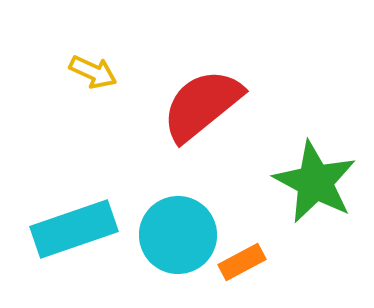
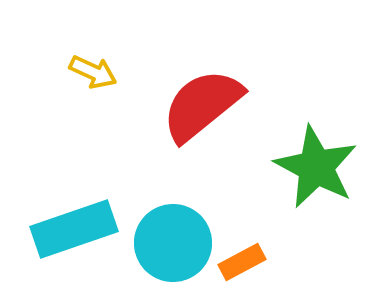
green star: moved 1 px right, 15 px up
cyan circle: moved 5 px left, 8 px down
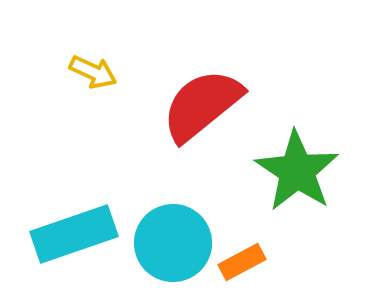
green star: moved 19 px left, 4 px down; rotated 6 degrees clockwise
cyan rectangle: moved 5 px down
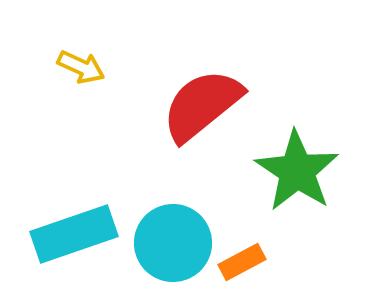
yellow arrow: moved 12 px left, 5 px up
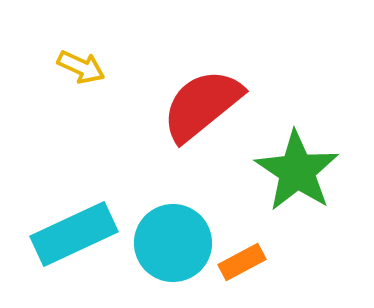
cyan rectangle: rotated 6 degrees counterclockwise
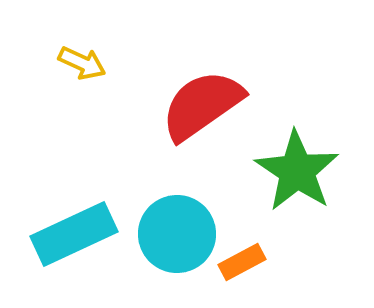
yellow arrow: moved 1 px right, 4 px up
red semicircle: rotated 4 degrees clockwise
cyan circle: moved 4 px right, 9 px up
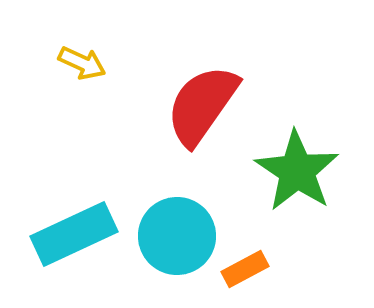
red semicircle: rotated 20 degrees counterclockwise
cyan circle: moved 2 px down
orange rectangle: moved 3 px right, 7 px down
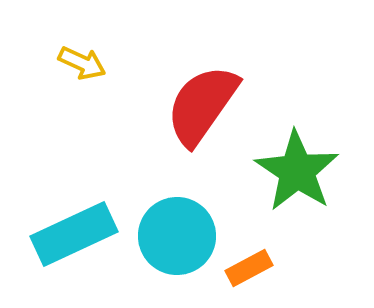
orange rectangle: moved 4 px right, 1 px up
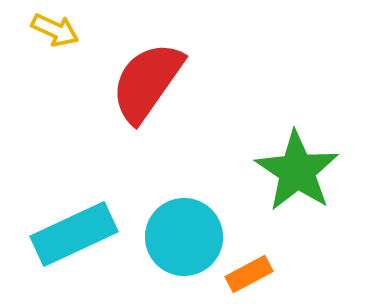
yellow arrow: moved 27 px left, 33 px up
red semicircle: moved 55 px left, 23 px up
cyan circle: moved 7 px right, 1 px down
orange rectangle: moved 6 px down
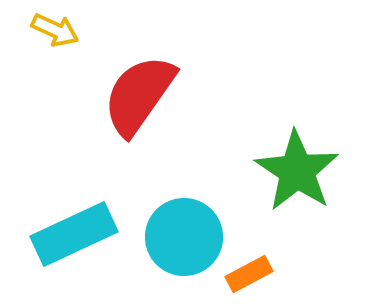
red semicircle: moved 8 px left, 13 px down
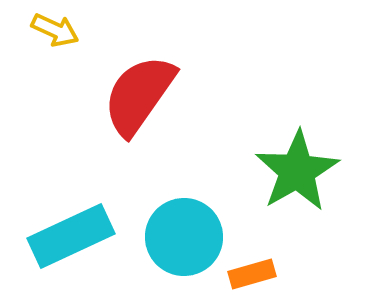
green star: rotated 8 degrees clockwise
cyan rectangle: moved 3 px left, 2 px down
orange rectangle: moved 3 px right; rotated 12 degrees clockwise
